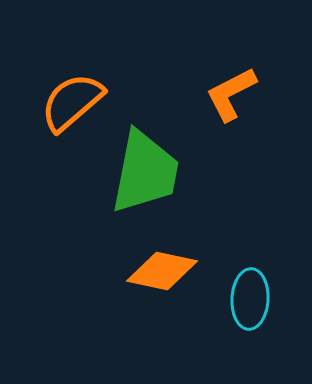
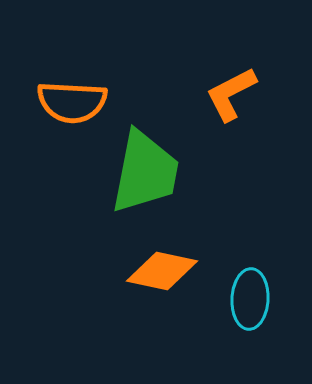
orange semicircle: rotated 136 degrees counterclockwise
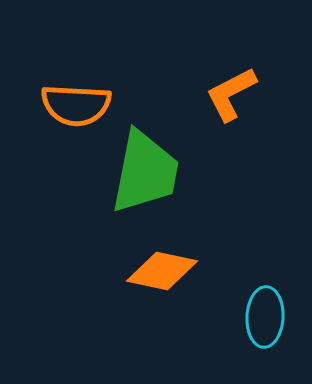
orange semicircle: moved 4 px right, 3 px down
cyan ellipse: moved 15 px right, 18 px down
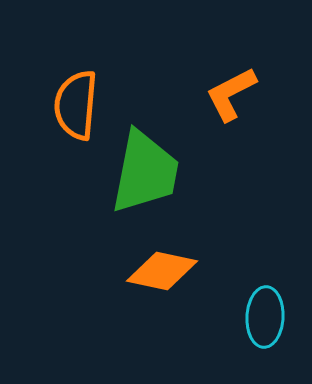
orange semicircle: rotated 92 degrees clockwise
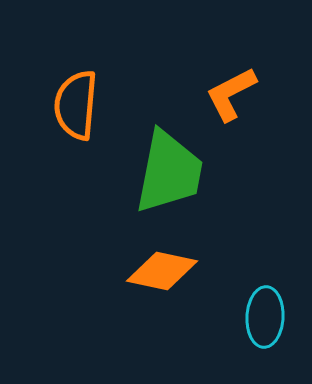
green trapezoid: moved 24 px right
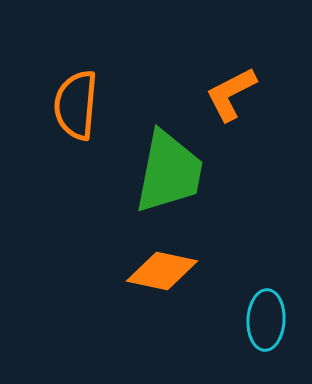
cyan ellipse: moved 1 px right, 3 px down
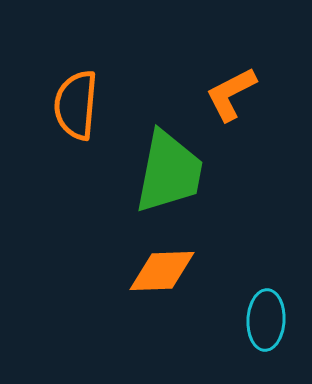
orange diamond: rotated 14 degrees counterclockwise
